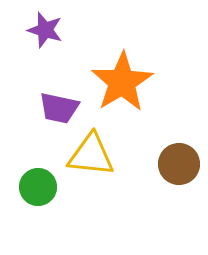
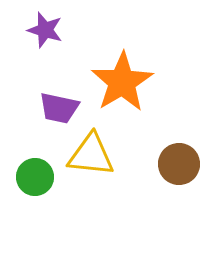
green circle: moved 3 px left, 10 px up
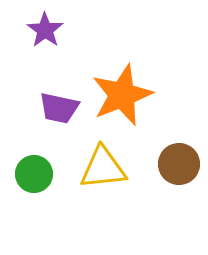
purple star: rotated 18 degrees clockwise
orange star: moved 13 px down; rotated 10 degrees clockwise
yellow triangle: moved 12 px right, 13 px down; rotated 12 degrees counterclockwise
green circle: moved 1 px left, 3 px up
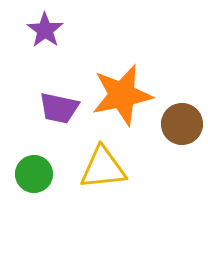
orange star: rotated 10 degrees clockwise
brown circle: moved 3 px right, 40 px up
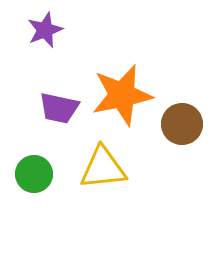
purple star: rotated 15 degrees clockwise
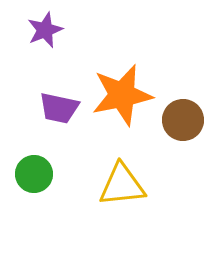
brown circle: moved 1 px right, 4 px up
yellow triangle: moved 19 px right, 17 px down
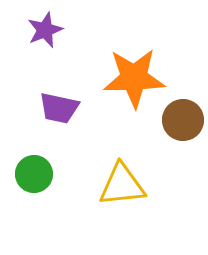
orange star: moved 12 px right, 17 px up; rotated 10 degrees clockwise
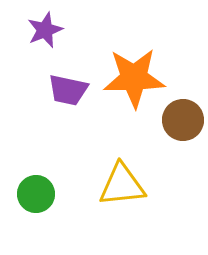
purple trapezoid: moved 9 px right, 18 px up
green circle: moved 2 px right, 20 px down
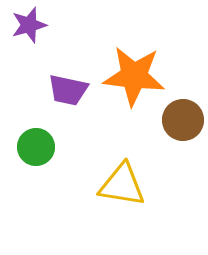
purple star: moved 16 px left, 5 px up; rotated 6 degrees clockwise
orange star: moved 2 px up; rotated 8 degrees clockwise
yellow triangle: rotated 15 degrees clockwise
green circle: moved 47 px up
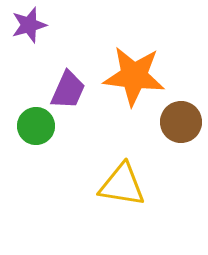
purple trapezoid: rotated 78 degrees counterclockwise
brown circle: moved 2 px left, 2 px down
green circle: moved 21 px up
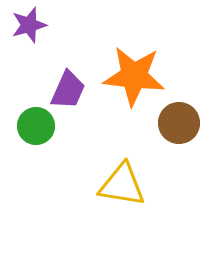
brown circle: moved 2 px left, 1 px down
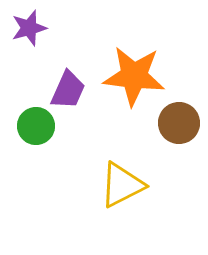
purple star: moved 3 px down
yellow triangle: rotated 36 degrees counterclockwise
